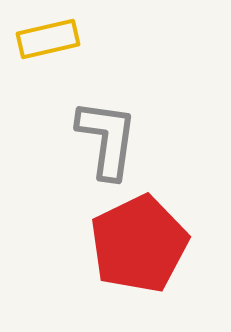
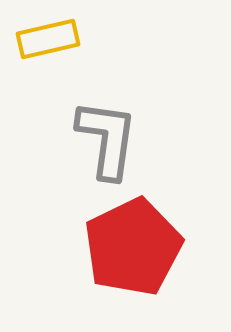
red pentagon: moved 6 px left, 3 px down
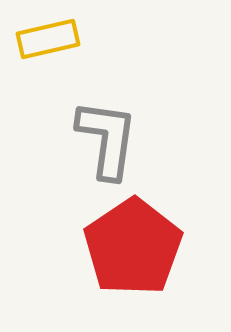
red pentagon: rotated 8 degrees counterclockwise
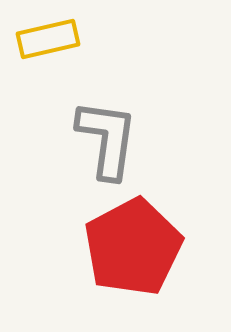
red pentagon: rotated 6 degrees clockwise
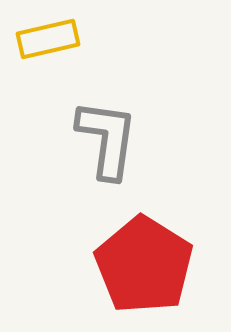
red pentagon: moved 11 px right, 18 px down; rotated 12 degrees counterclockwise
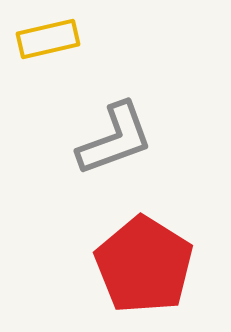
gray L-shape: moved 8 px right; rotated 62 degrees clockwise
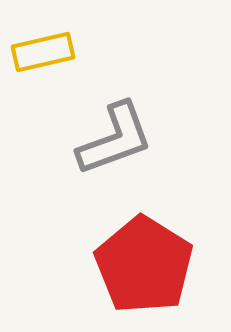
yellow rectangle: moved 5 px left, 13 px down
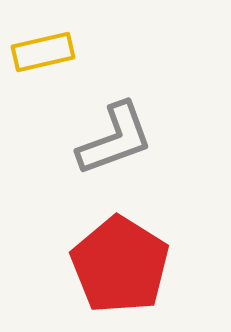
red pentagon: moved 24 px left
